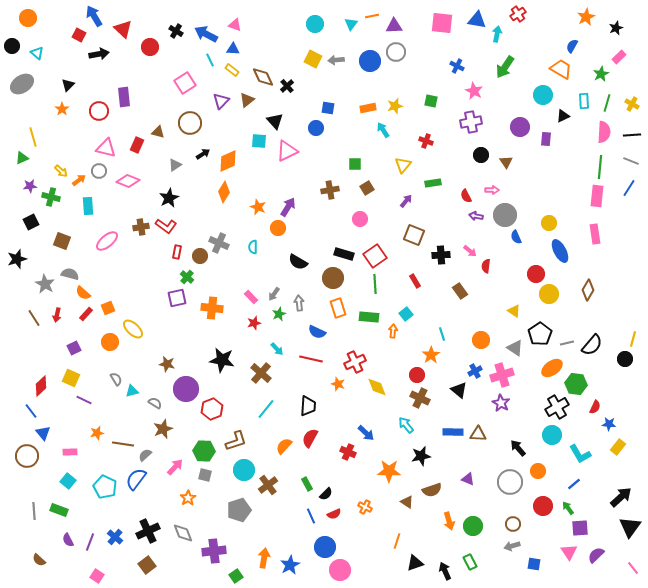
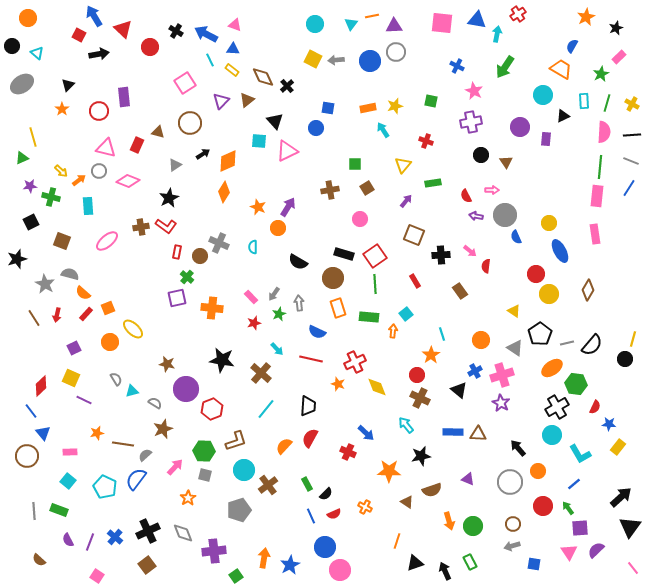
purple semicircle at (596, 555): moved 5 px up
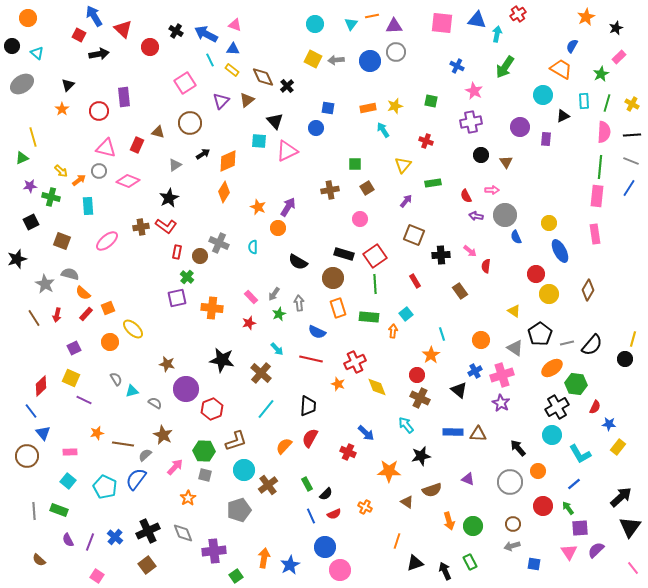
red star at (254, 323): moved 5 px left
brown star at (163, 429): moved 6 px down; rotated 24 degrees counterclockwise
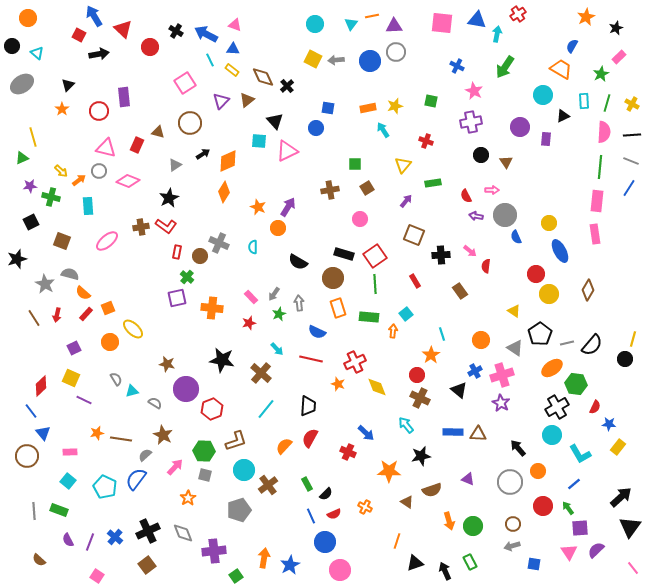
pink rectangle at (597, 196): moved 5 px down
brown line at (123, 444): moved 2 px left, 5 px up
blue circle at (325, 547): moved 5 px up
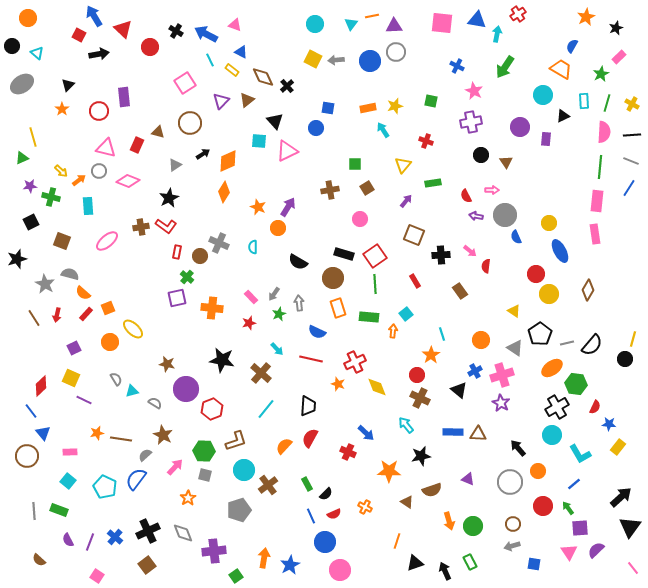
blue triangle at (233, 49): moved 8 px right, 3 px down; rotated 24 degrees clockwise
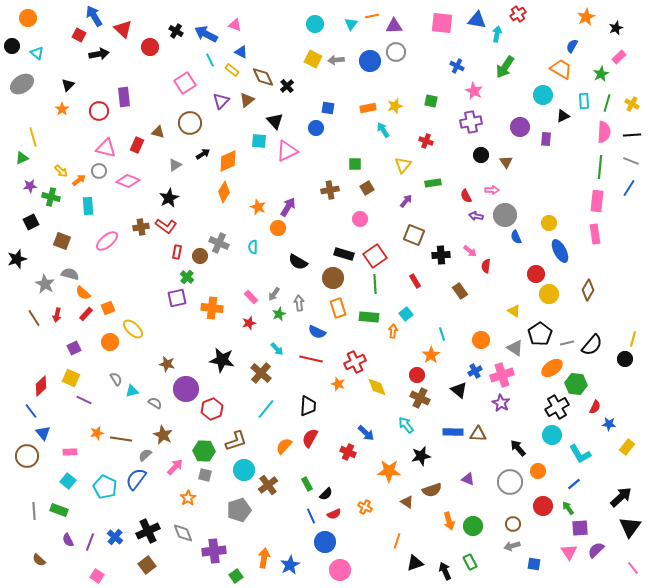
yellow rectangle at (618, 447): moved 9 px right
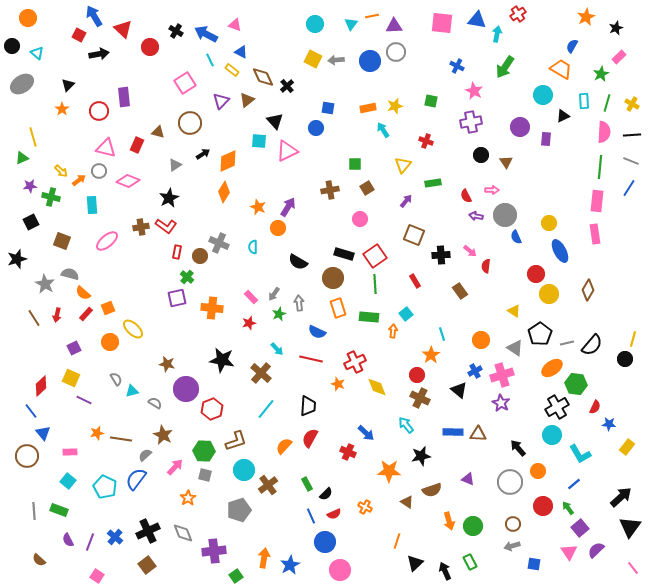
cyan rectangle at (88, 206): moved 4 px right, 1 px up
purple square at (580, 528): rotated 36 degrees counterclockwise
black triangle at (415, 563): rotated 24 degrees counterclockwise
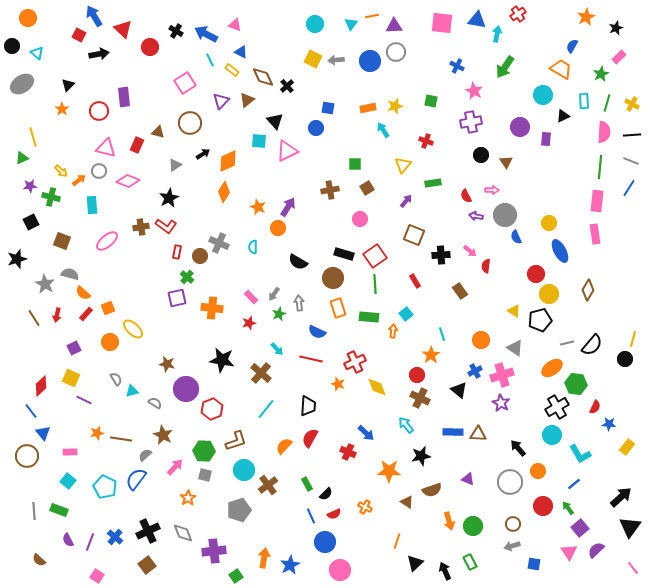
black pentagon at (540, 334): moved 14 px up; rotated 20 degrees clockwise
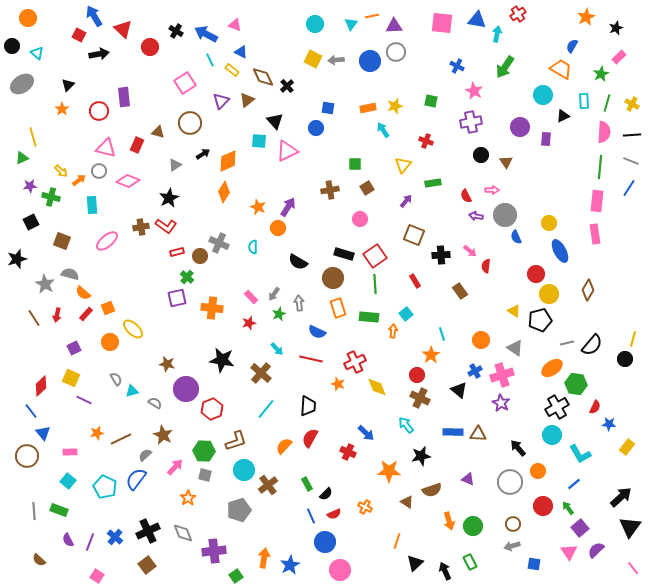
red rectangle at (177, 252): rotated 64 degrees clockwise
brown line at (121, 439): rotated 35 degrees counterclockwise
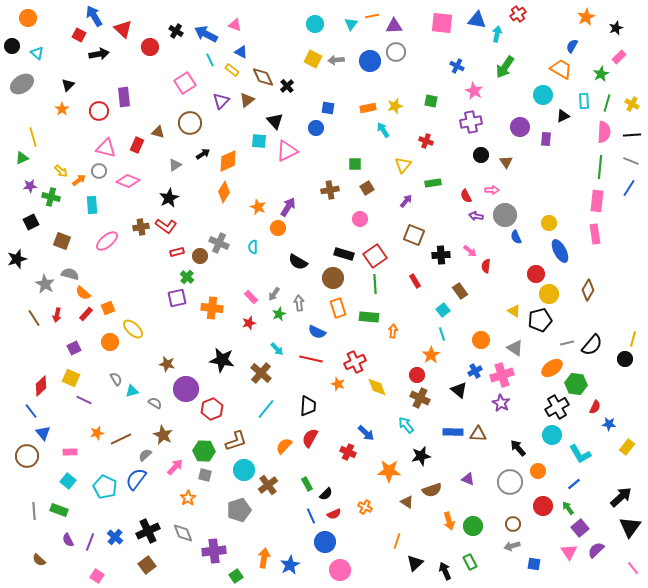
cyan square at (406, 314): moved 37 px right, 4 px up
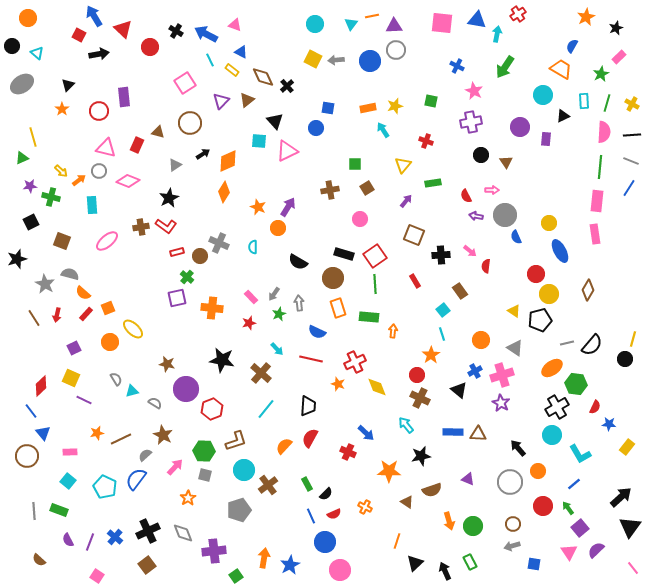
gray circle at (396, 52): moved 2 px up
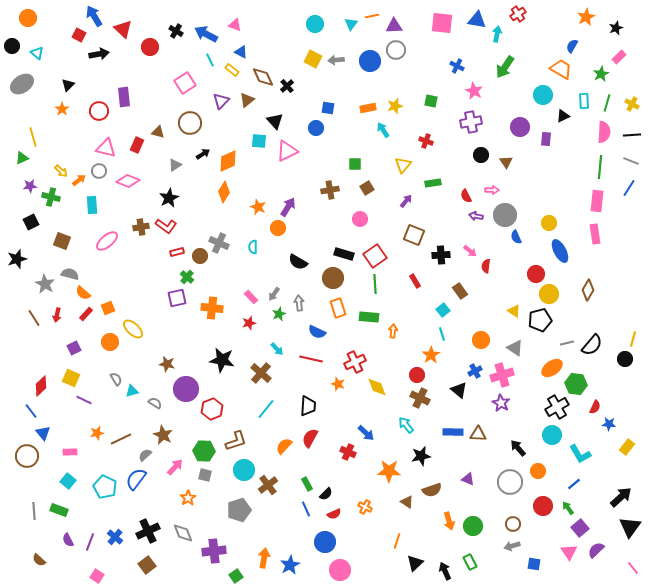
blue line at (311, 516): moved 5 px left, 7 px up
